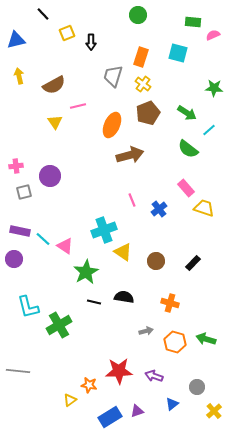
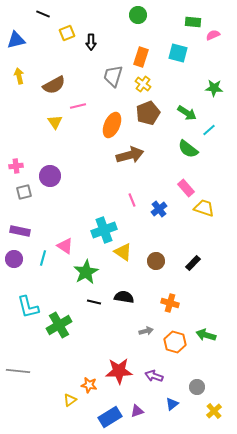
black line at (43, 14): rotated 24 degrees counterclockwise
cyan line at (43, 239): moved 19 px down; rotated 63 degrees clockwise
green arrow at (206, 339): moved 4 px up
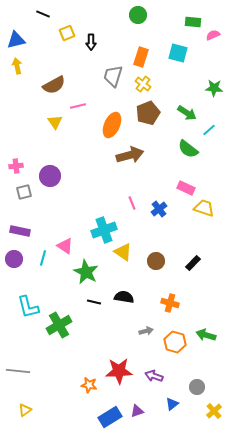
yellow arrow at (19, 76): moved 2 px left, 10 px up
pink rectangle at (186, 188): rotated 24 degrees counterclockwise
pink line at (132, 200): moved 3 px down
green star at (86, 272): rotated 15 degrees counterclockwise
yellow triangle at (70, 400): moved 45 px left, 10 px down
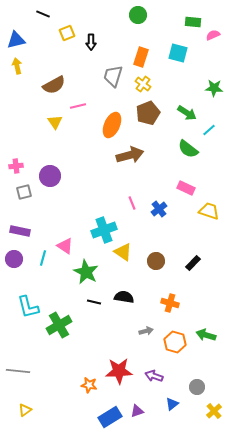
yellow trapezoid at (204, 208): moved 5 px right, 3 px down
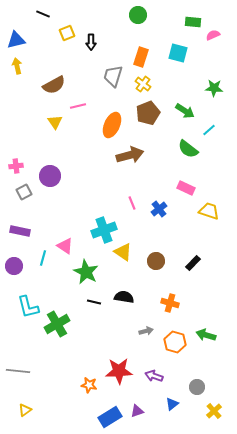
green arrow at (187, 113): moved 2 px left, 2 px up
gray square at (24, 192): rotated 14 degrees counterclockwise
purple circle at (14, 259): moved 7 px down
green cross at (59, 325): moved 2 px left, 1 px up
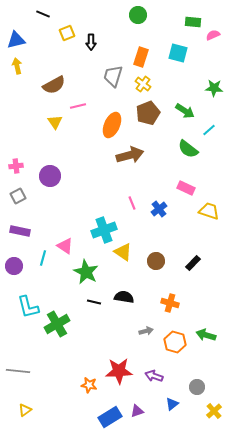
gray square at (24, 192): moved 6 px left, 4 px down
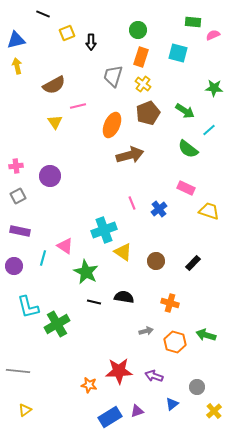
green circle at (138, 15): moved 15 px down
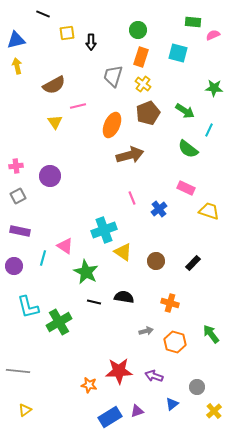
yellow square at (67, 33): rotated 14 degrees clockwise
cyan line at (209, 130): rotated 24 degrees counterclockwise
pink line at (132, 203): moved 5 px up
green cross at (57, 324): moved 2 px right, 2 px up
green arrow at (206, 335): moved 5 px right, 1 px up; rotated 36 degrees clockwise
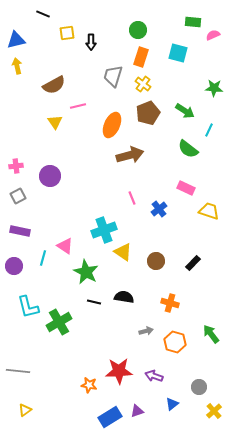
gray circle at (197, 387): moved 2 px right
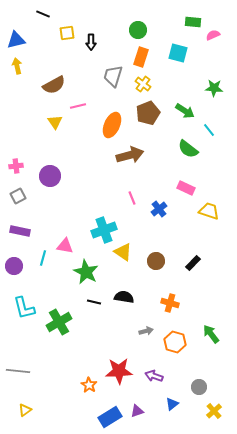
cyan line at (209, 130): rotated 64 degrees counterclockwise
pink triangle at (65, 246): rotated 24 degrees counterclockwise
cyan L-shape at (28, 307): moved 4 px left, 1 px down
orange star at (89, 385): rotated 21 degrees clockwise
